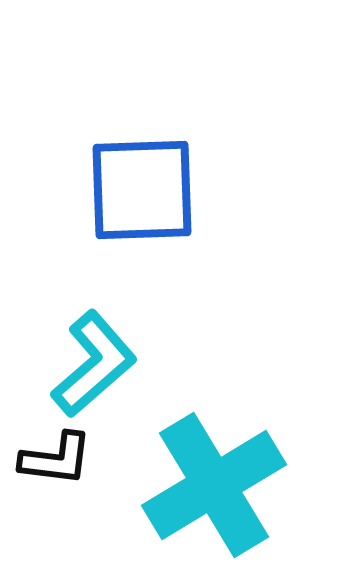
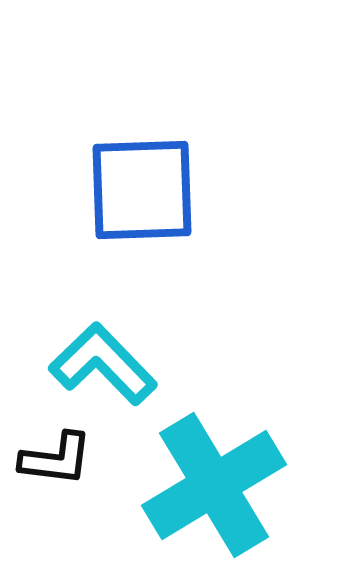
cyan L-shape: moved 9 px right; rotated 93 degrees counterclockwise
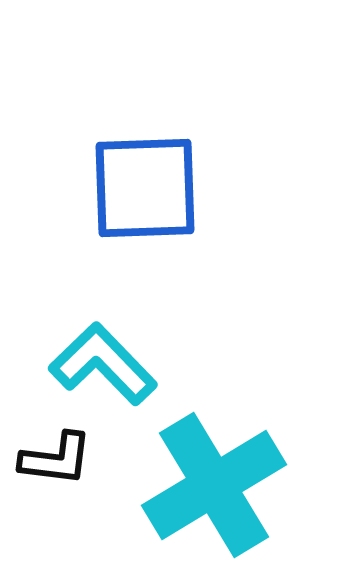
blue square: moved 3 px right, 2 px up
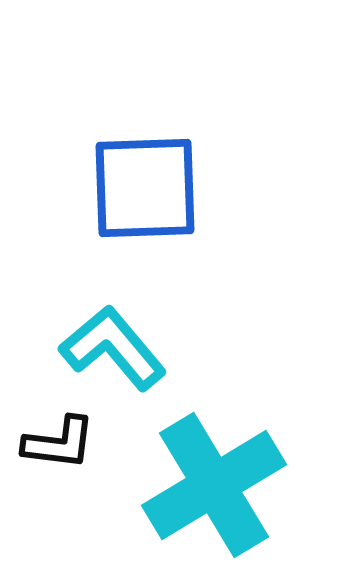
cyan L-shape: moved 10 px right, 16 px up; rotated 4 degrees clockwise
black L-shape: moved 3 px right, 16 px up
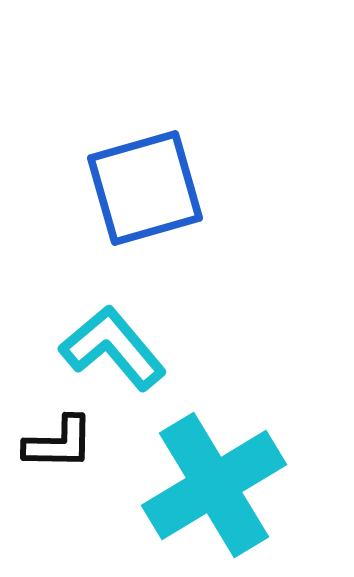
blue square: rotated 14 degrees counterclockwise
black L-shape: rotated 6 degrees counterclockwise
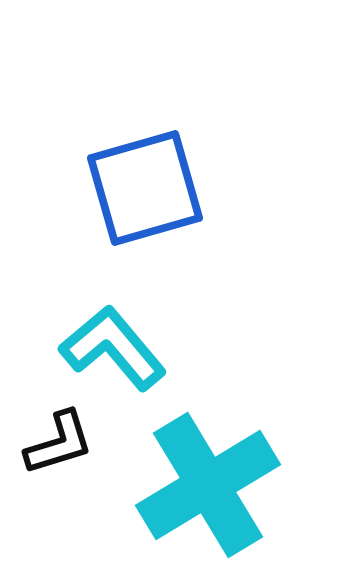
black L-shape: rotated 18 degrees counterclockwise
cyan cross: moved 6 px left
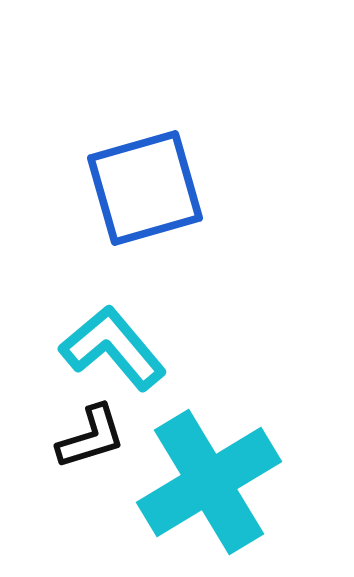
black L-shape: moved 32 px right, 6 px up
cyan cross: moved 1 px right, 3 px up
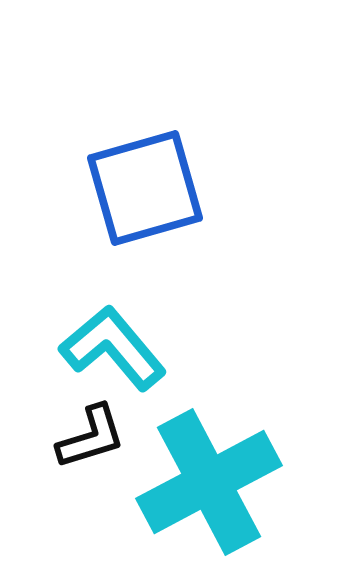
cyan cross: rotated 3 degrees clockwise
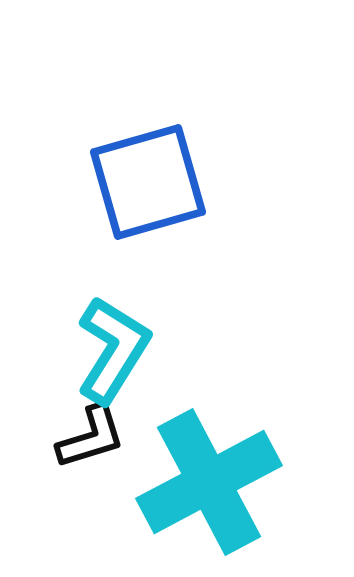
blue square: moved 3 px right, 6 px up
cyan L-shape: moved 2 px down; rotated 72 degrees clockwise
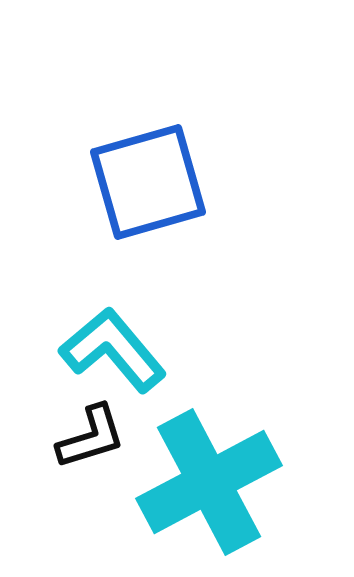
cyan L-shape: rotated 72 degrees counterclockwise
